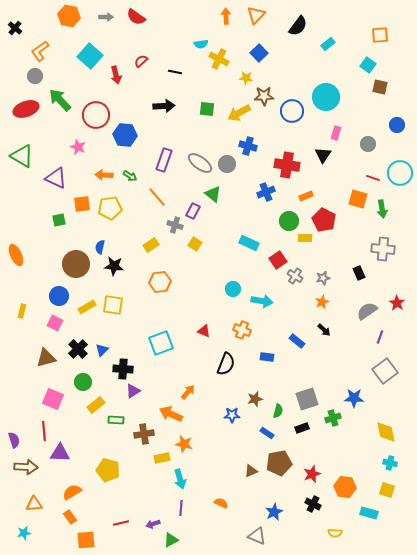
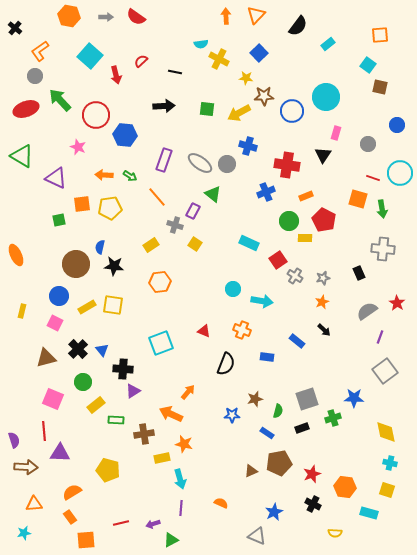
blue triangle at (102, 350): rotated 24 degrees counterclockwise
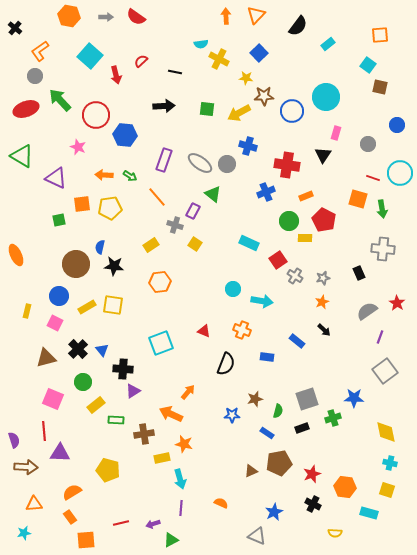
yellow rectangle at (22, 311): moved 5 px right
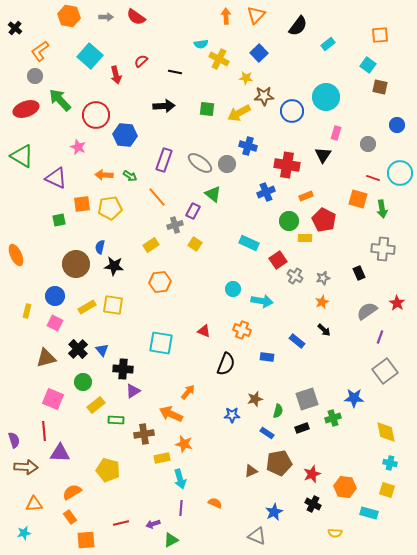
gray cross at (175, 225): rotated 35 degrees counterclockwise
blue circle at (59, 296): moved 4 px left
cyan square at (161, 343): rotated 30 degrees clockwise
orange semicircle at (221, 503): moved 6 px left
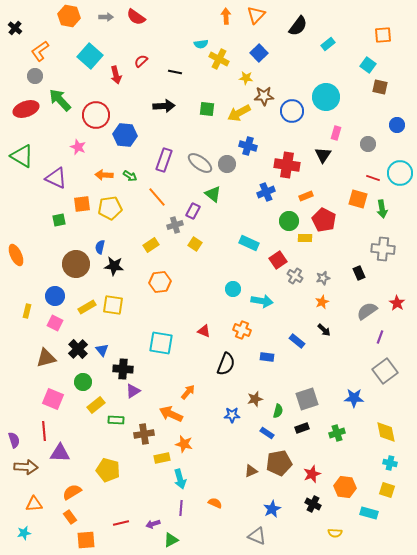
orange square at (380, 35): moved 3 px right
green cross at (333, 418): moved 4 px right, 15 px down
blue star at (274, 512): moved 2 px left, 3 px up
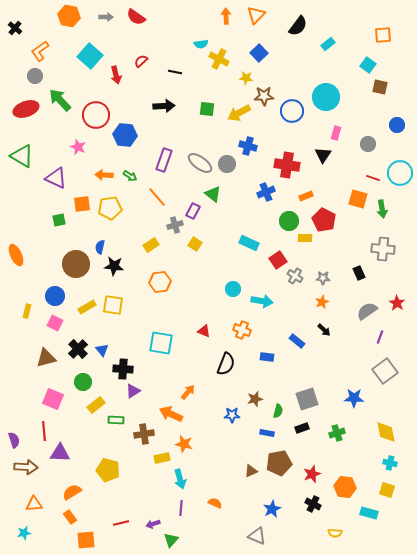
gray star at (323, 278): rotated 16 degrees clockwise
blue rectangle at (267, 433): rotated 24 degrees counterclockwise
green triangle at (171, 540): rotated 21 degrees counterclockwise
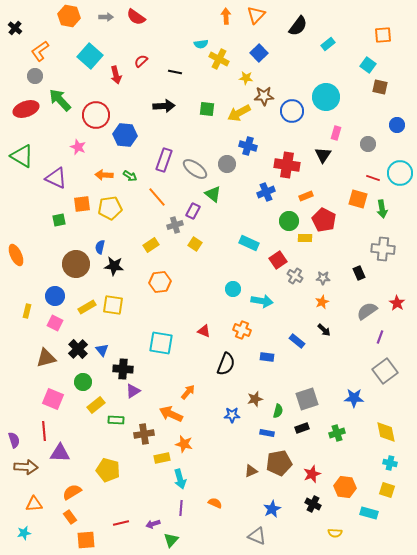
gray ellipse at (200, 163): moved 5 px left, 6 px down
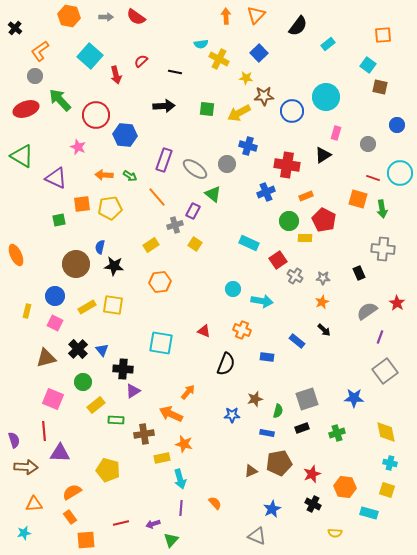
black triangle at (323, 155): rotated 24 degrees clockwise
orange semicircle at (215, 503): rotated 24 degrees clockwise
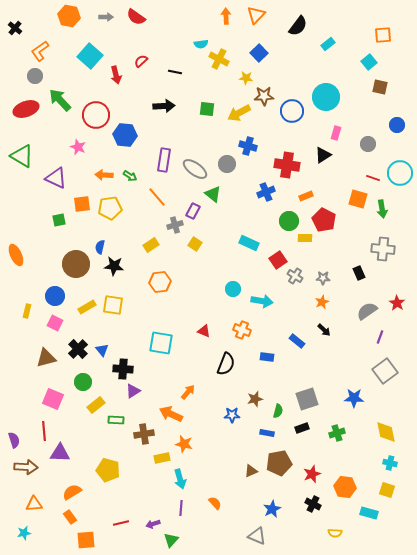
cyan square at (368, 65): moved 1 px right, 3 px up; rotated 14 degrees clockwise
purple rectangle at (164, 160): rotated 10 degrees counterclockwise
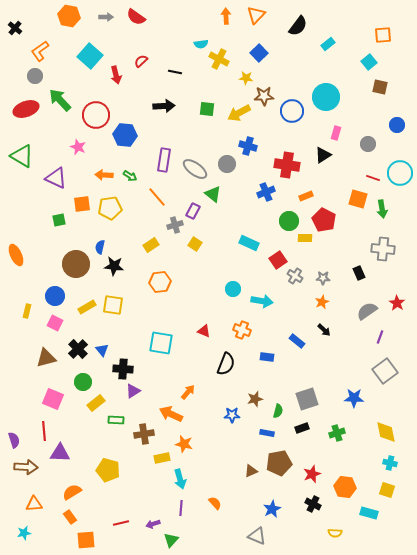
yellow rectangle at (96, 405): moved 2 px up
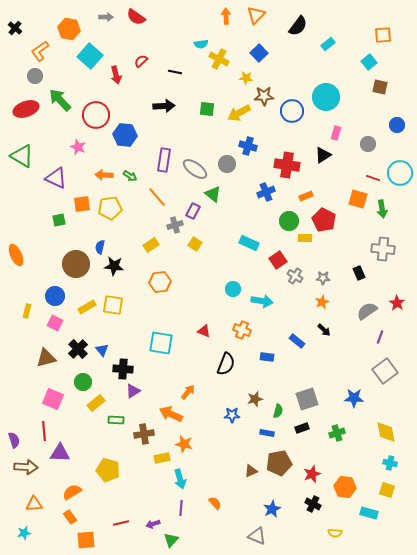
orange hexagon at (69, 16): moved 13 px down
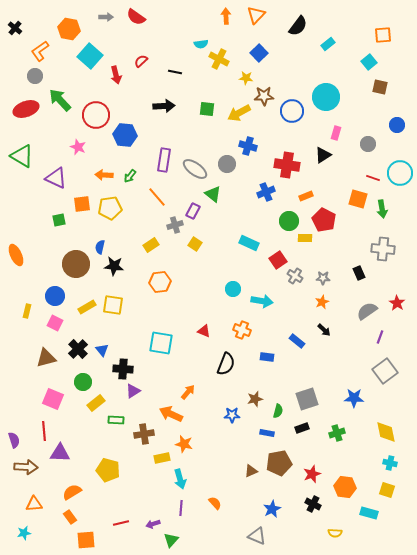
green arrow at (130, 176): rotated 96 degrees clockwise
